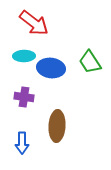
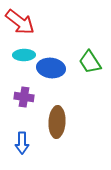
red arrow: moved 14 px left, 1 px up
cyan ellipse: moved 1 px up
brown ellipse: moved 4 px up
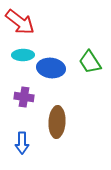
cyan ellipse: moved 1 px left
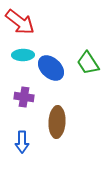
green trapezoid: moved 2 px left, 1 px down
blue ellipse: rotated 36 degrees clockwise
blue arrow: moved 1 px up
